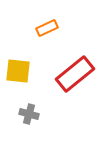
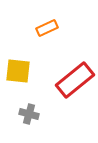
red rectangle: moved 6 px down
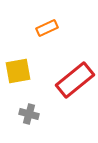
yellow square: rotated 16 degrees counterclockwise
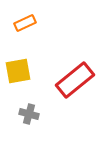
orange rectangle: moved 22 px left, 5 px up
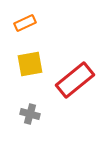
yellow square: moved 12 px right, 7 px up
gray cross: moved 1 px right
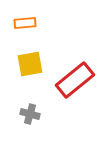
orange rectangle: rotated 20 degrees clockwise
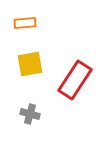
red rectangle: rotated 18 degrees counterclockwise
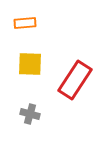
yellow square: rotated 12 degrees clockwise
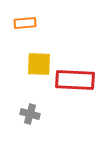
yellow square: moved 9 px right
red rectangle: rotated 60 degrees clockwise
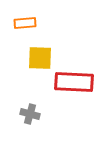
yellow square: moved 1 px right, 6 px up
red rectangle: moved 1 px left, 2 px down
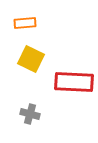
yellow square: moved 9 px left, 1 px down; rotated 24 degrees clockwise
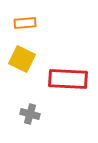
yellow square: moved 9 px left
red rectangle: moved 6 px left, 3 px up
